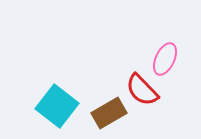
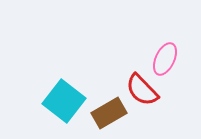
cyan square: moved 7 px right, 5 px up
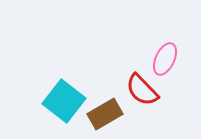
brown rectangle: moved 4 px left, 1 px down
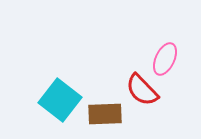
cyan square: moved 4 px left, 1 px up
brown rectangle: rotated 28 degrees clockwise
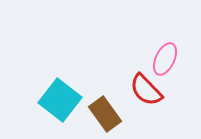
red semicircle: moved 4 px right
brown rectangle: rotated 56 degrees clockwise
